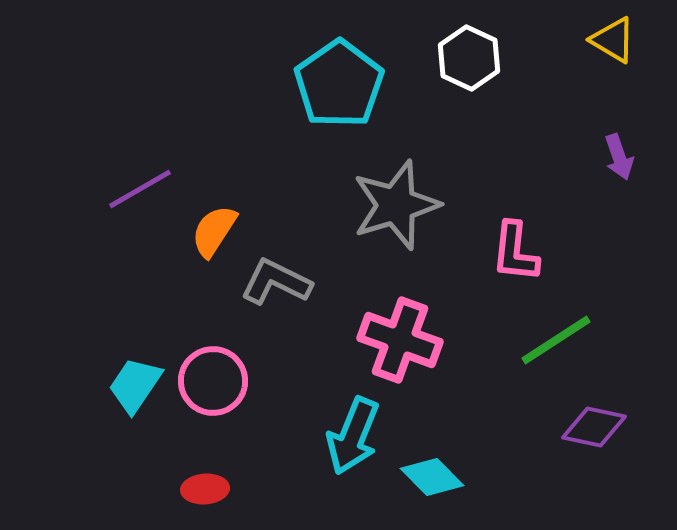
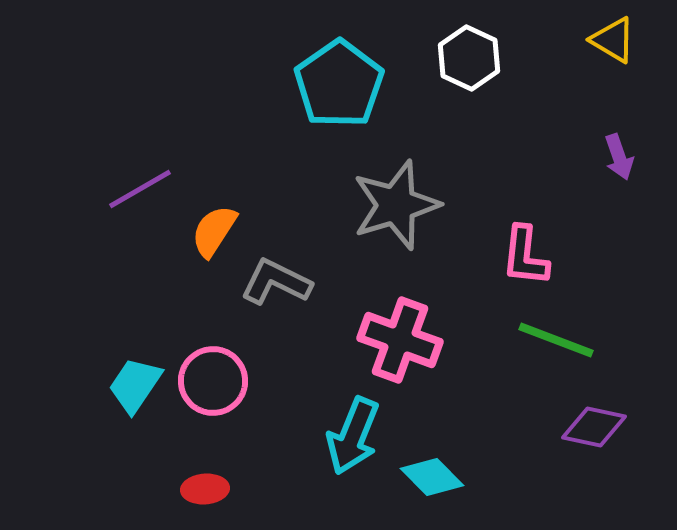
pink L-shape: moved 10 px right, 4 px down
green line: rotated 54 degrees clockwise
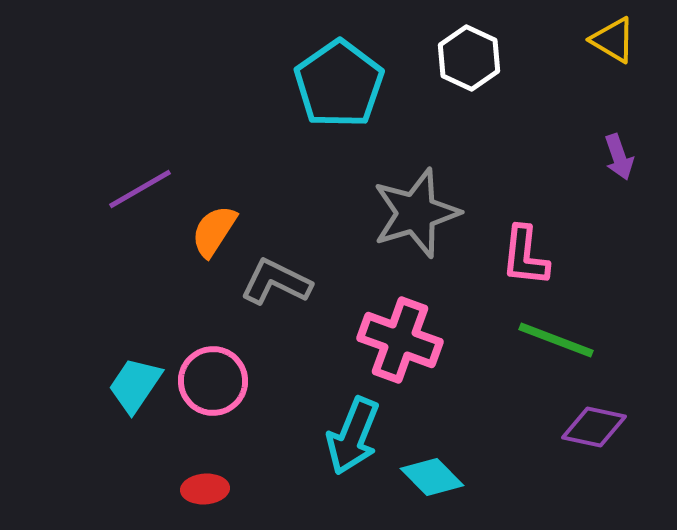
gray star: moved 20 px right, 8 px down
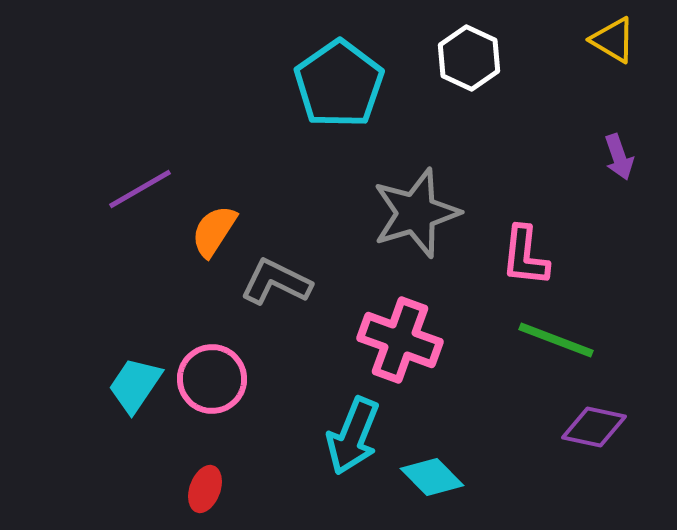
pink circle: moved 1 px left, 2 px up
red ellipse: rotated 66 degrees counterclockwise
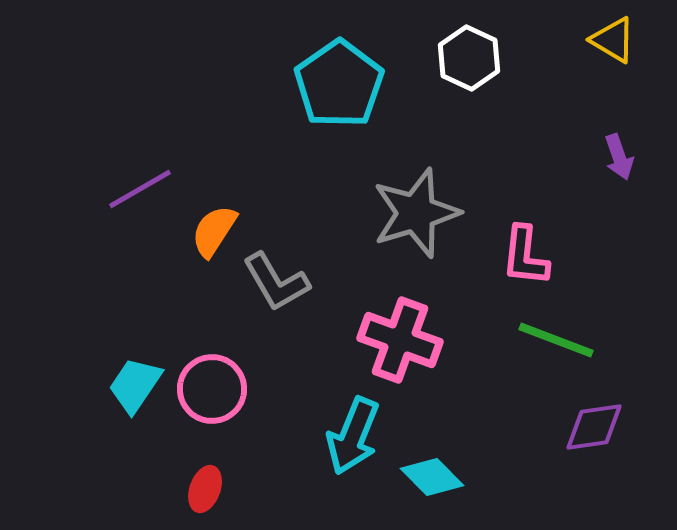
gray L-shape: rotated 146 degrees counterclockwise
pink circle: moved 10 px down
purple diamond: rotated 20 degrees counterclockwise
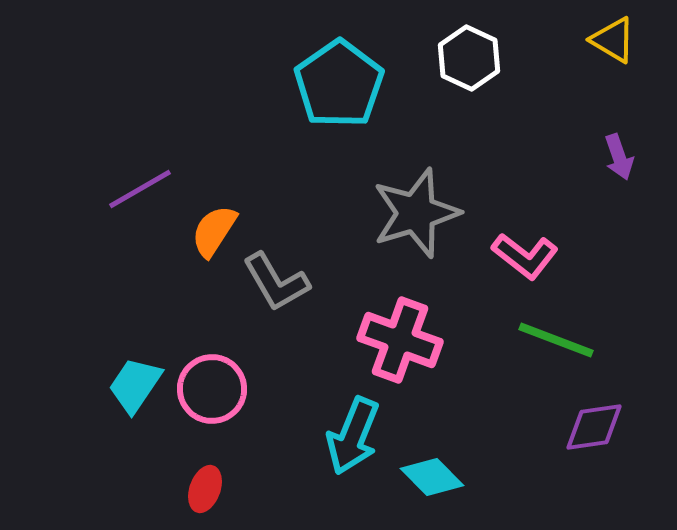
pink L-shape: rotated 58 degrees counterclockwise
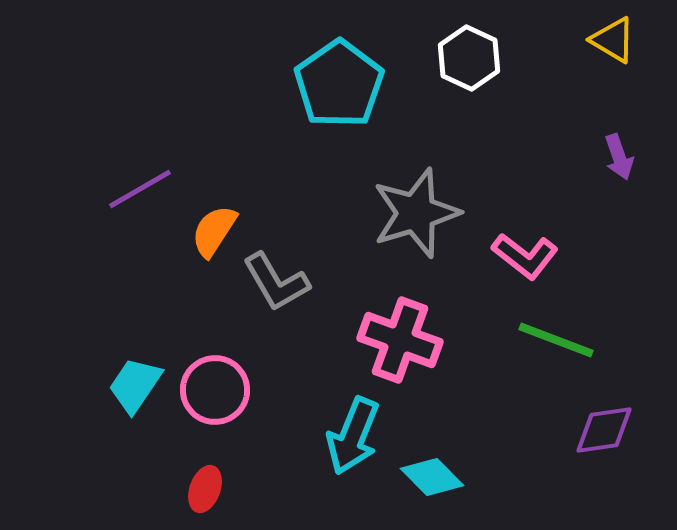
pink circle: moved 3 px right, 1 px down
purple diamond: moved 10 px right, 3 px down
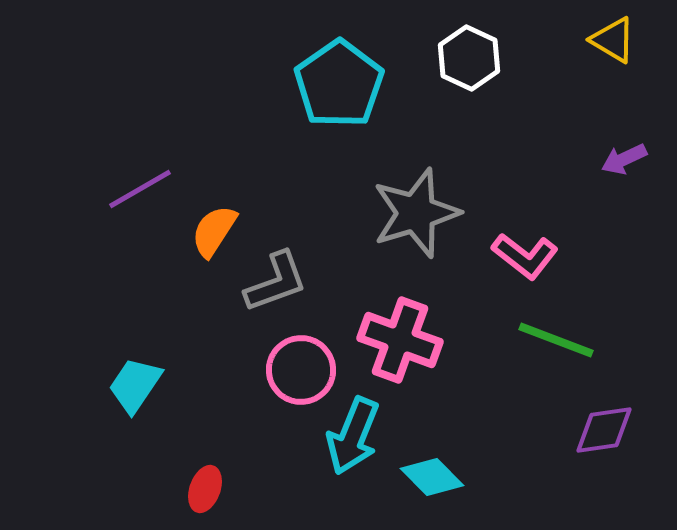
purple arrow: moved 5 px right, 2 px down; rotated 84 degrees clockwise
gray L-shape: rotated 80 degrees counterclockwise
pink circle: moved 86 px right, 20 px up
